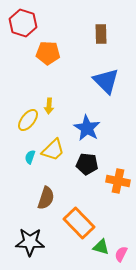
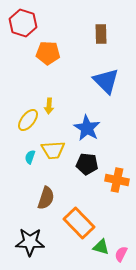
yellow trapezoid: rotated 40 degrees clockwise
orange cross: moved 1 px left, 1 px up
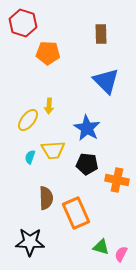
brown semicircle: rotated 20 degrees counterclockwise
orange rectangle: moved 3 px left, 10 px up; rotated 20 degrees clockwise
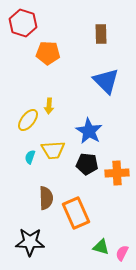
blue star: moved 2 px right, 3 px down
orange cross: moved 7 px up; rotated 15 degrees counterclockwise
pink semicircle: moved 1 px right, 1 px up
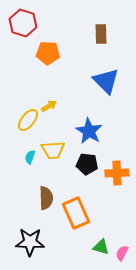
yellow arrow: rotated 126 degrees counterclockwise
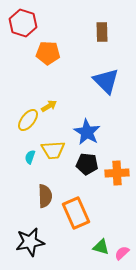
brown rectangle: moved 1 px right, 2 px up
blue star: moved 2 px left, 1 px down
brown semicircle: moved 1 px left, 2 px up
black star: rotated 12 degrees counterclockwise
pink semicircle: rotated 21 degrees clockwise
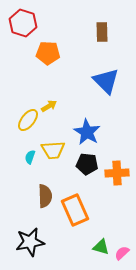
orange rectangle: moved 1 px left, 3 px up
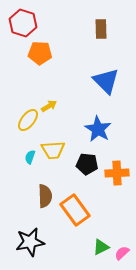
brown rectangle: moved 1 px left, 3 px up
orange pentagon: moved 8 px left
blue star: moved 11 px right, 3 px up
orange rectangle: rotated 12 degrees counterclockwise
green triangle: rotated 42 degrees counterclockwise
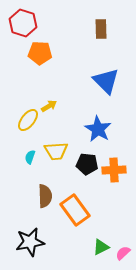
yellow trapezoid: moved 3 px right, 1 px down
orange cross: moved 3 px left, 3 px up
pink semicircle: moved 1 px right
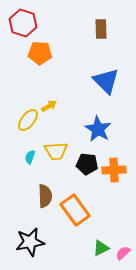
green triangle: moved 1 px down
